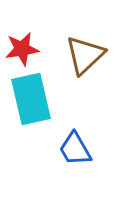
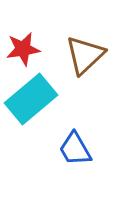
red star: moved 1 px right
cyan rectangle: rotated 63 degrees clockwise
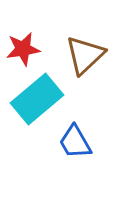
cyan rectangle: moved 6 px right
blue trapezoid: moved 7 px up
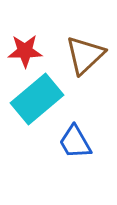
red star: moved 2 px right, 2 px down; rotated 8 degrees clockwise
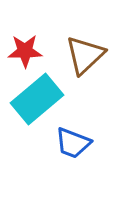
blue trapezoid: moved 2 px left, 1 px down; rotated 39 degrees counterclockwise
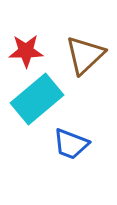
red star: moved 1 px right
blue trapezoid: moved 2 px left, 1 px down
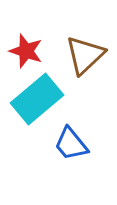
red star: rotated 20 degrees clockwise
blue trapezoid: rotated 30 degrees clockwise
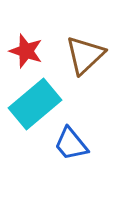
cyan rectangle: moved 2 px left, 5 px down
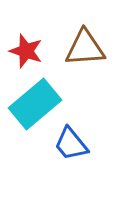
brown triangle: moved 7 px up; rotated 39 degrees clockwise
